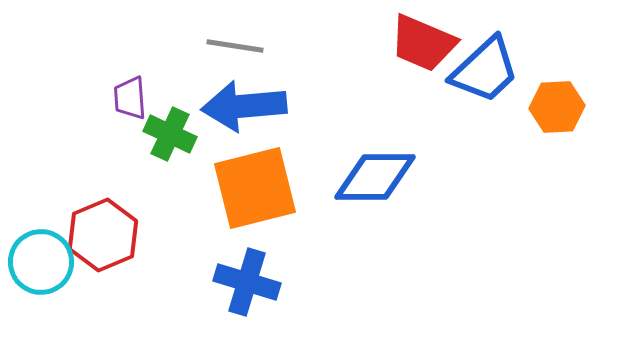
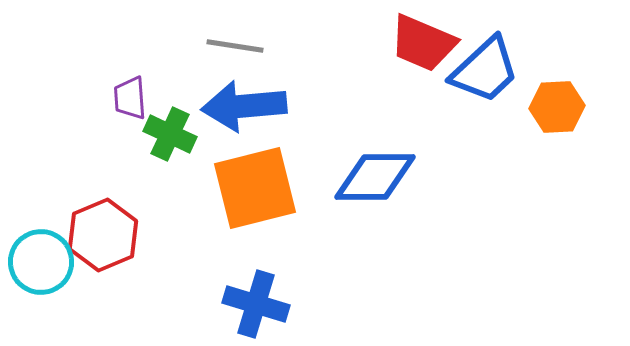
blue cross: moved 9 px right, 22 px down
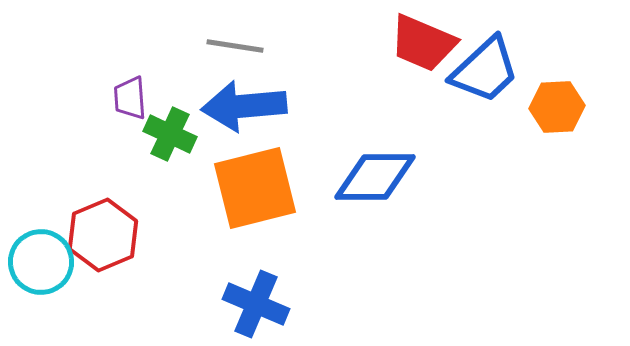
blue cross: rotated 6 degrees clockwise
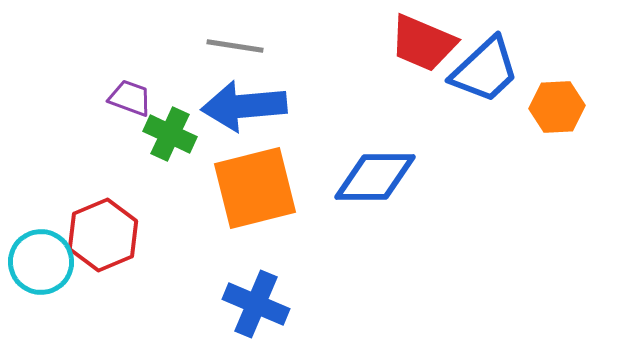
purple trapezoid: rotated 114 degrees clockwise
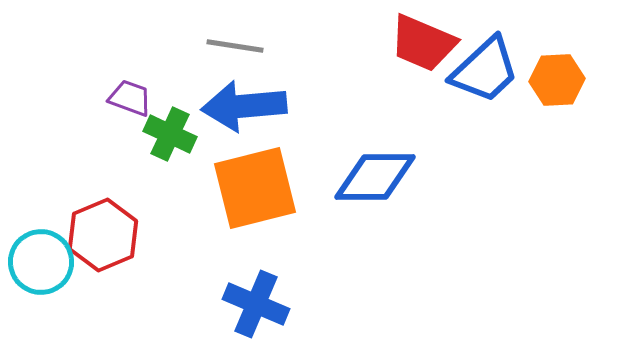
orange hexagon: moved 27 px up
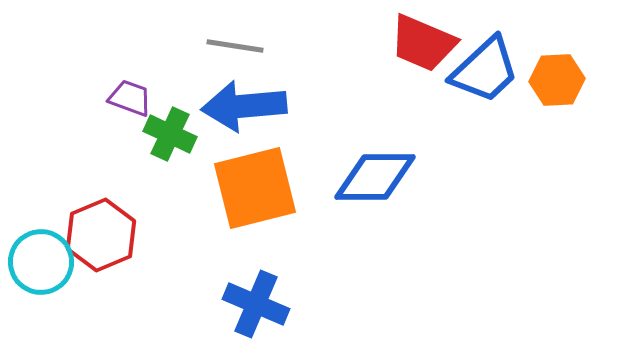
red hexagon: moved 2 px left
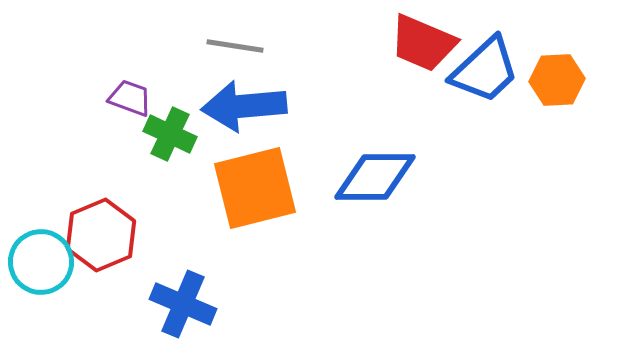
blue cross: moved 73 px left
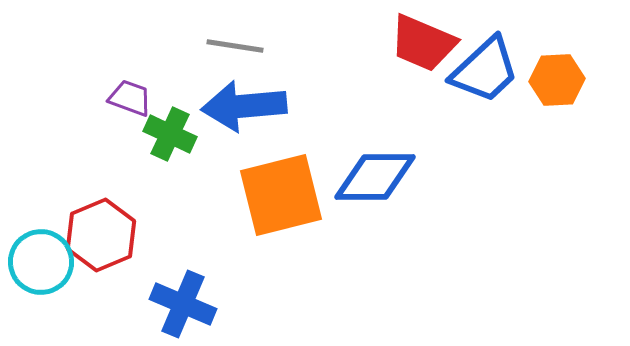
orange square: moved 26 px right, 7 px down
